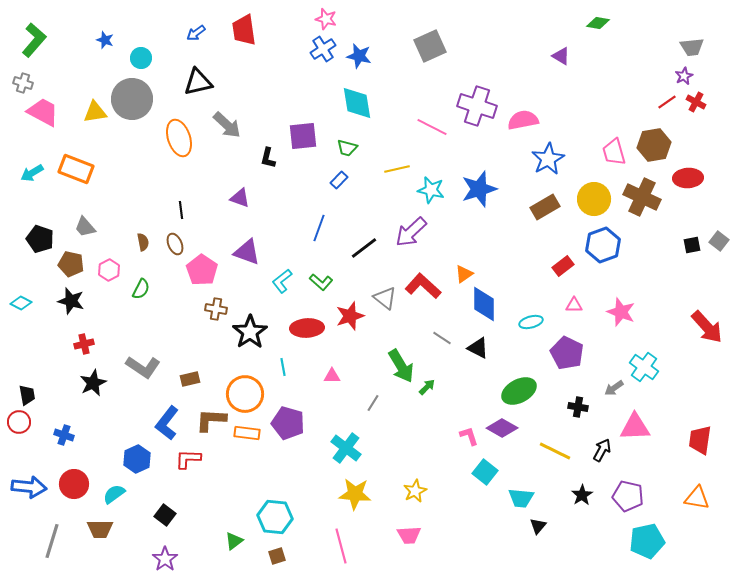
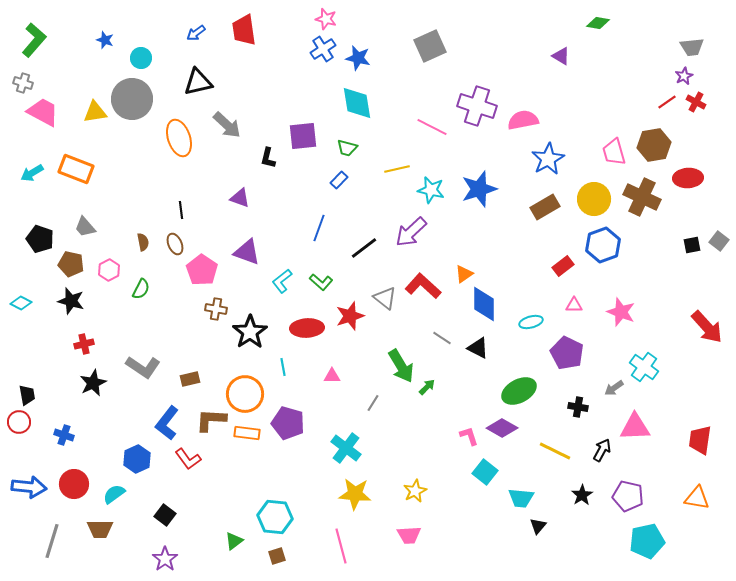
blue star at (359, 56): moved 1 px left, 2 px down
red L-shape at (188, 459): rotated 128 degrees counterclockwise
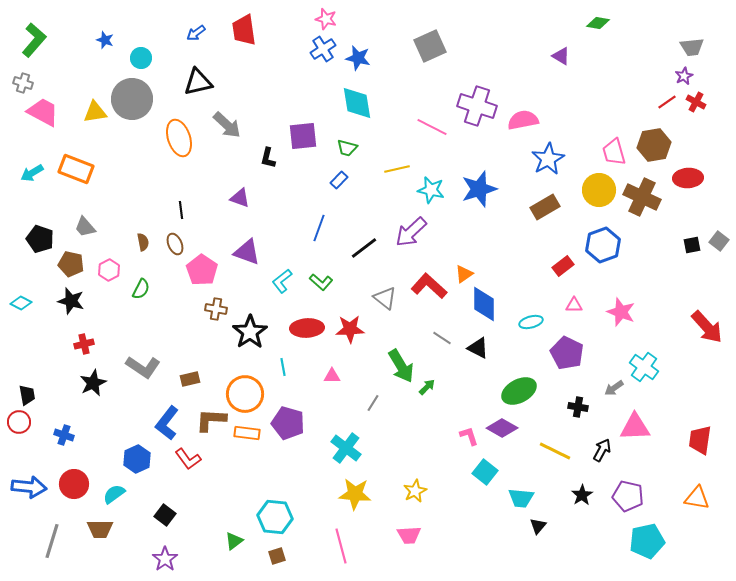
yellow circle at (594, 199): moved 5 px right, 9 px up
red L-shape at (423, 286): moved 6 px right
red star at (350, 316): moved 13 px down; rotated 16 degrees clockwise
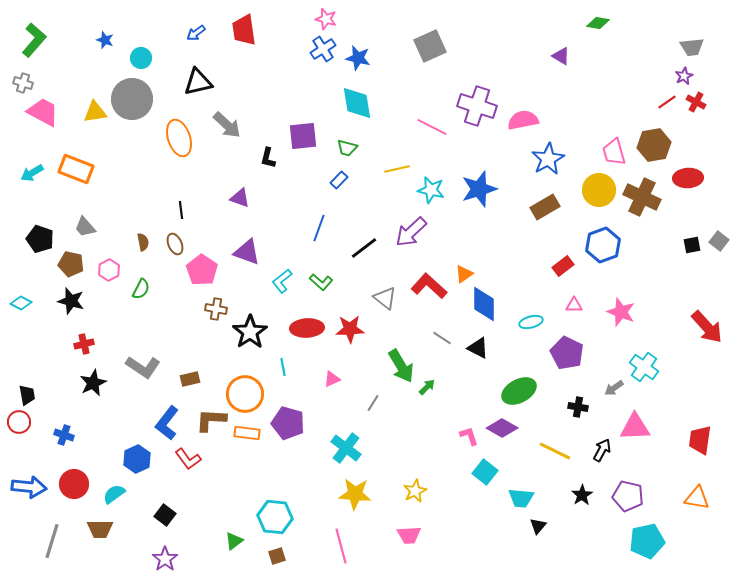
pink triangle at (332, 376): moved 3 px down; rotated 24 degrees counterclockwise
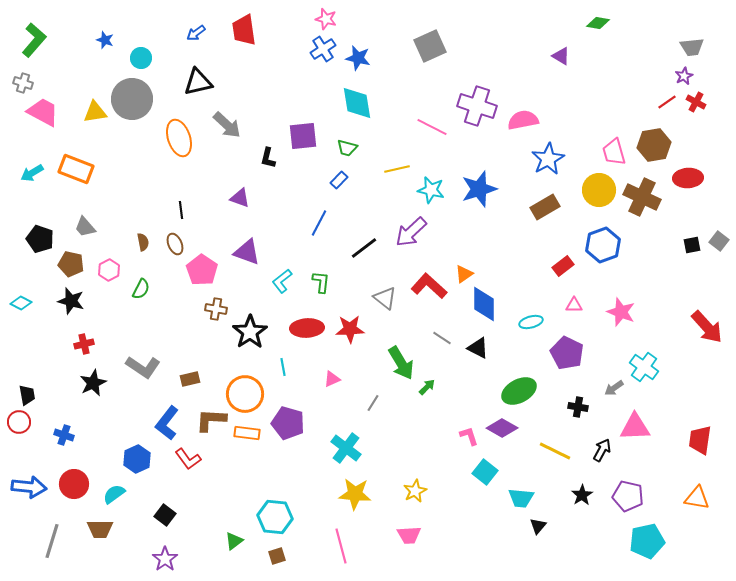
blue line at (319, 228): moved 5 px up; rotated 8 degrees clockwise
green L-shape at (321, 282): rotated 125 degrees counterclockwise
green arrow at (401, 366): moved 3 px up
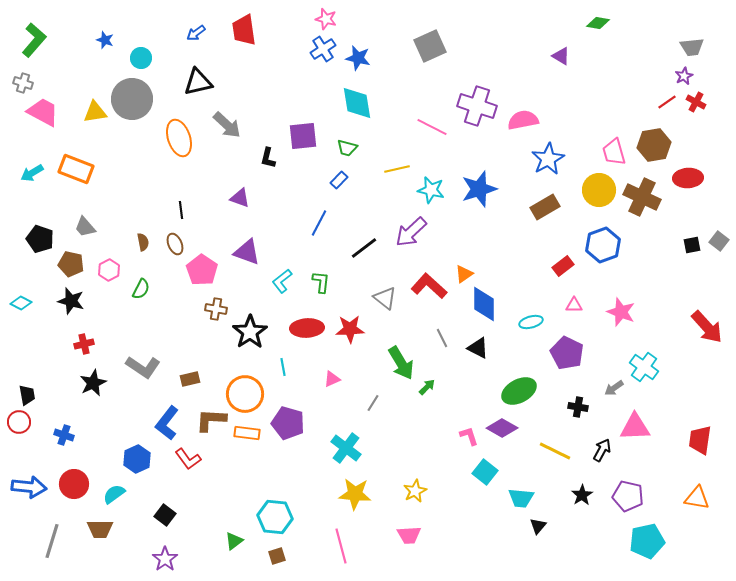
gray line at (442, 338): rotated 30 degrees clockwise
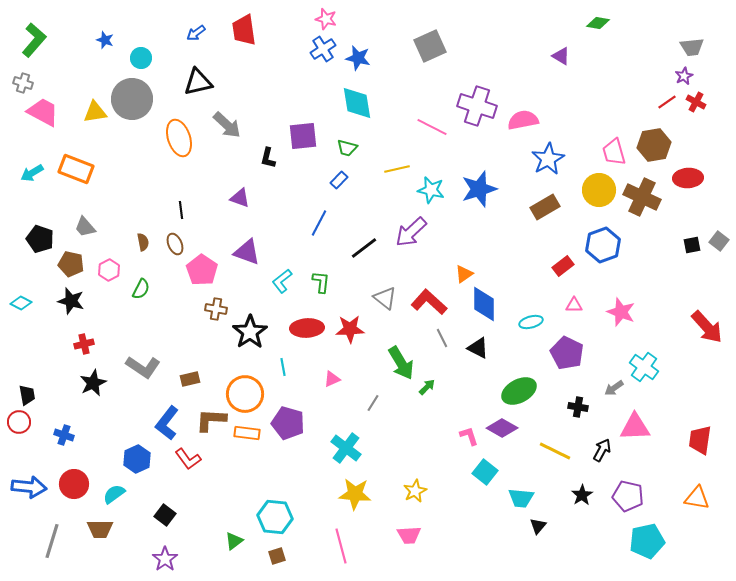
red L-shape at (429, 286): moved 16 px down
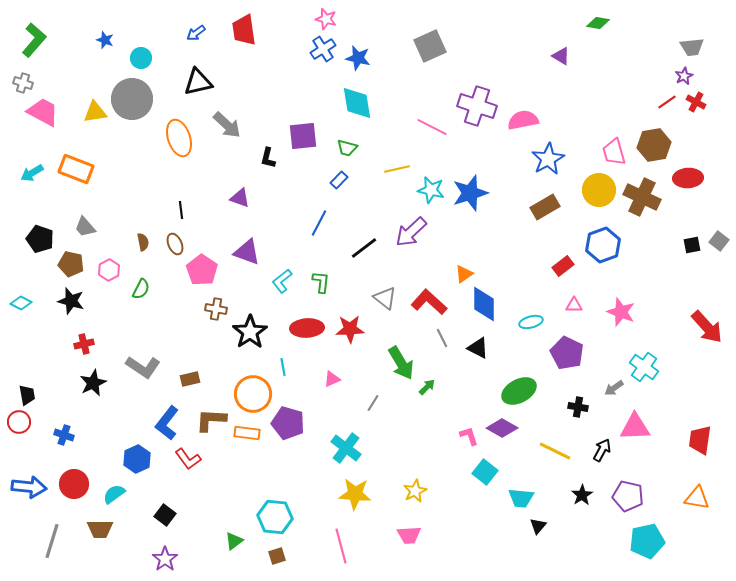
blue star at (479, 189): moved 9 px left, 4 px down
orange circle at (245, 394): moved 8 px right
